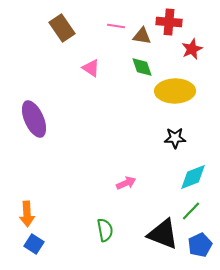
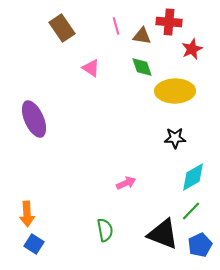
pink line: rotated 66 degrees clockwise
cyan diamond: rotated 8 degrees counterclockwise
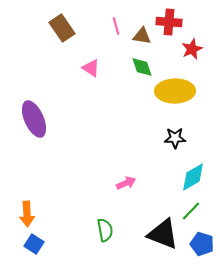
blue pentagon: moved 2 px right, 1 px up; rotated 30 degrees counterclockwise
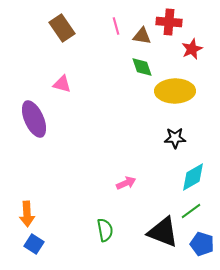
pink triangle: moved 29 px left, 16 px down; rotated 18 degrees counterclockwise
green line: rotated 10 degrees clockwise
black triangle: moved 2 px up
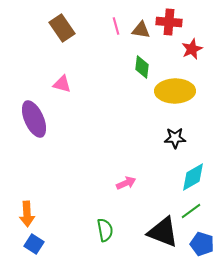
brown triangle: moved 1 px left, 6 px up
green diamond: rotated 25 degrees clockwise
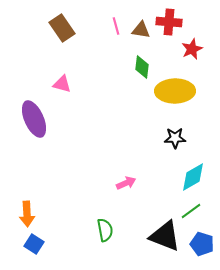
black triangle: moved 2 px right, 4 px down
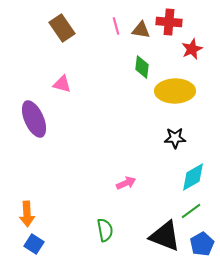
blue pentagon: rotated 25 degrees clockwise
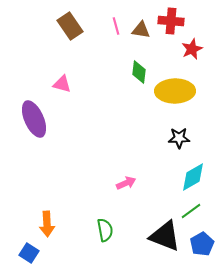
red cross: moved 2 px right, 1 px up
brown rectangle: moved 8 px right, 2 px up
green diamond: moved 3 px left, 5 px down
black star: moved 4 px right
orange arrow: moved 20 px right, 10 px down
blue square: moved 5 px left, 9 px down
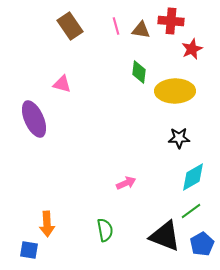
blue square: moved 3 px up; rotated 24 degrees counterclockwise
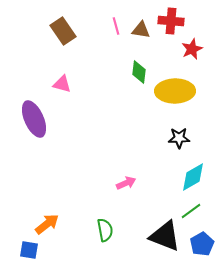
brown rectangle: moved 7 px left, 5 px down
orange arrow: rotated 125 degrees counterclockwise
